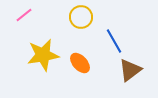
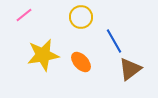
orange ellipse: moved 1 px right, 1 px up
brown triangle: moved 1 px up
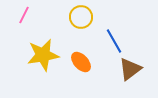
pink line: rotated 24 degrees counterclockwise
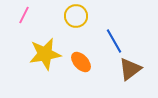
yellow circle: moved 5 px left, 1 px up
yellow star: moved 2 px right, 1 px up
